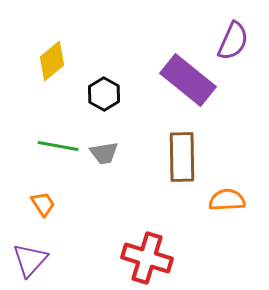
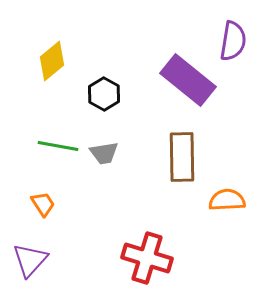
purple semicircle: rotated 15 degrees counterclockwise
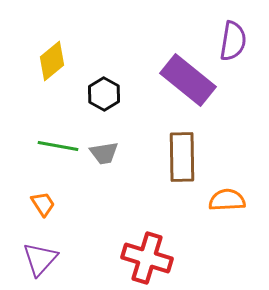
purple triangle: moved 10 px right, 1 px up
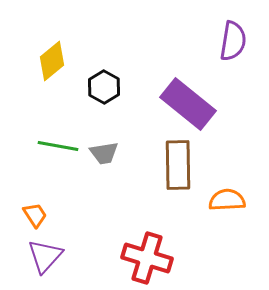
purple rectangle: moved 24 px down
black hexagon: moved 7 px up
brown rectangle: moved 4 px left, 8 px down
orange trapezoid: moved 8 px left, 11 px down
purple triangle: moved 5 px right, 3 px up
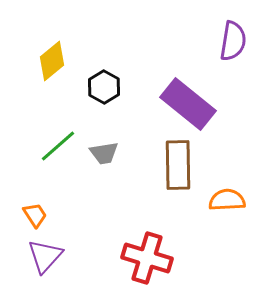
green line: rotated 51 degrees counterclockwise
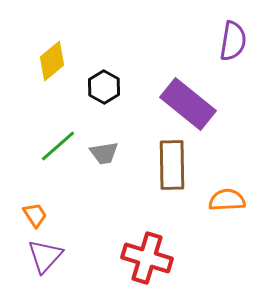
brown rectangle: moved 6 px left
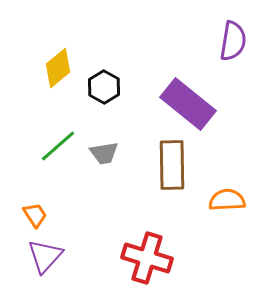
yellow diamond: moved 6 px right, 7 px down
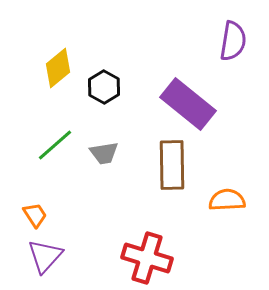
green line: moved 3 px left, 1 px up
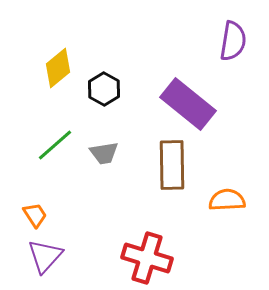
black hexagon: moved 2 px down
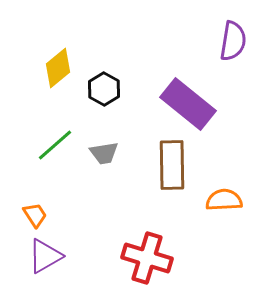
orange semicircle: moved 3 px left
purple triangle: rotated 18 degrees clockwise
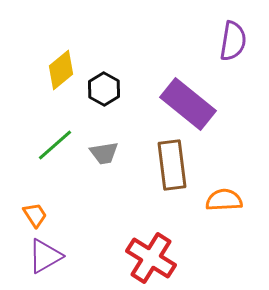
yellow diamond: moved 3 px right, 2 px down
brown rectangle: rotated 6 degrees counterclockwise
red cross: moved 4 px right; rotated 15 degrees clockwise
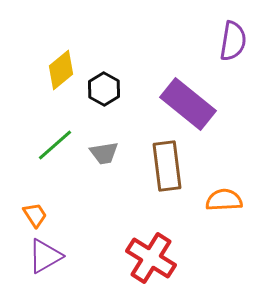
brown rectangle: moved 5 px left, 1 px down
